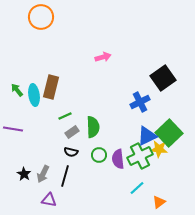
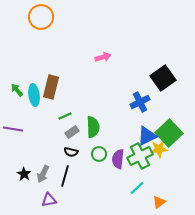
yellow star: rotated 12 degrees counterclockwise
green circle: moved 1 px up
purple semicircle: rotated 12 degrees clockwise
purple triangle: rotated 21 degrees counterclockwise
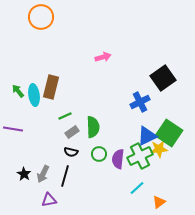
green arrow: moved 1 px right, 1 px down
green square: rotated 12 degrees counterclockwise
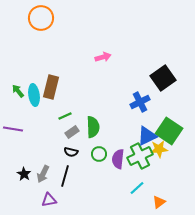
orange circle: moved 1 px down
green square: moved 2 px up
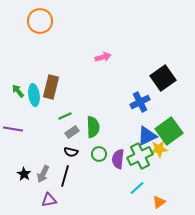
orange circle: moved 1 px left, 3 px down
green square: rotated 20 degrees clockwise
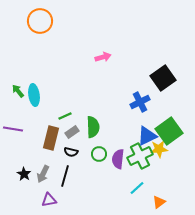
brown rectangle: moved 51 px down
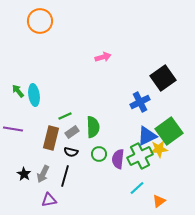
orange triangle: moved 1 px up
